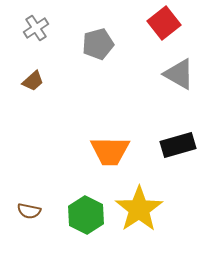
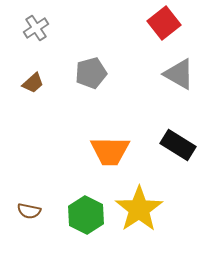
gray pentagon: moved 7 px left, 29 px down
brown trapezoid: moved 2 px down
black rectangle: rotated 48 degrees clockwise
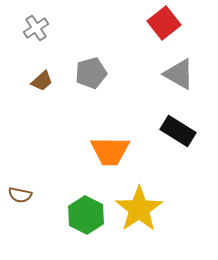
brown trapezoid: moved 9 px right, 2 px up
black rectangle: moved 14 px up
brown semicircle: moved 9 px left, 16 px up
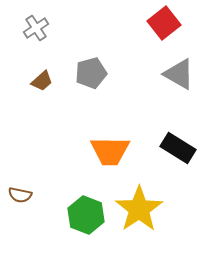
black rectangle: moved 17 px down
green hexagon: rotated 6 degrees counterclockwise
